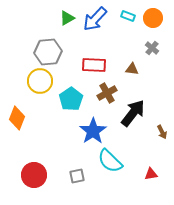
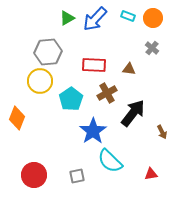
brown triangle: moved 3 px left
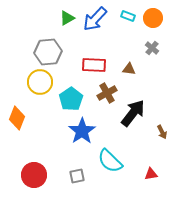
yellow circle: moved 1 px down
blue star: moved 11 px left
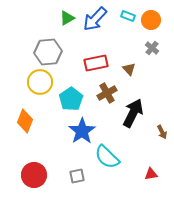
orange circle: moved 2 px left, 2 px down
red rectangle: moved 2 px right, 2 px up; rotated 15 degrees counterclockwise
brown triangle: rotated 40 degrees clockwise
black arrow: rotated 12 degrees counterclockwise
orange diamond: moved 8 px right, 3 px down
cyan semicircle: moved 3 px left, 4 px up
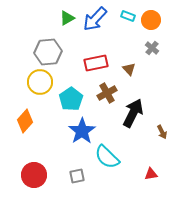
orange diamond: rotated 20 degrees clockwise
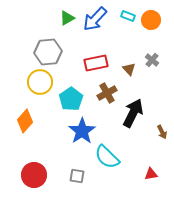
gray cross: moved 12 px down
gray square: rotated 21 degrees clockwise
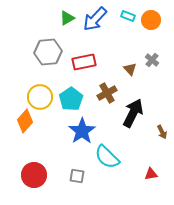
red rectangle: moved 12 px left, 1 px up
brown triangle: moved 1 px right
yellow circle: moved 15 px down
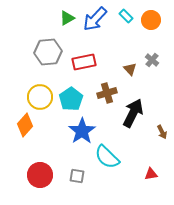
cyan rectangle: moved 2 px left; rotated 24 degrees clockwise
brown cross: rotated 12 degrees clockwise
orange diamond: moved 4 px down
red circle: moved 6 px right
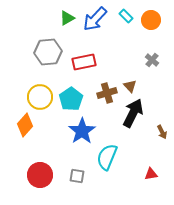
brown triangle: moved 17 px down
cyan semicircle: rotated 68 degrees clockwise
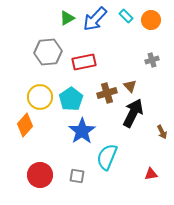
gray cross: rotated 32 degrees clockwise
